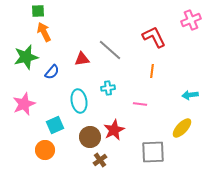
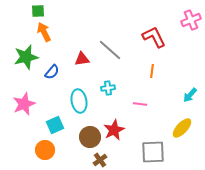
cyan arrow: rotated 42 degrees counterclockwise
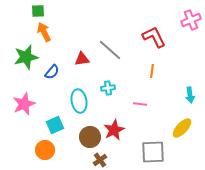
cyan arrow: rotated 49 degrees counterclockwise
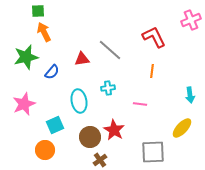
red star: rotated 15 degrees counterclockwise
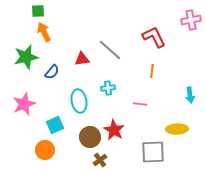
pink cross: rotated 12 degrees clockwise
yellow ellipse: moved 5 px left, 1 px down; rotated 45 degrees clockwise
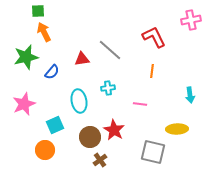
gray square: rotated 15 degrees clockwise
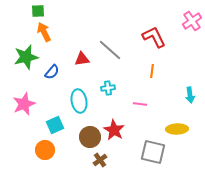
pink cross: moved 1 px right, 1 px down; rotated 24 degrees counterclockwise
